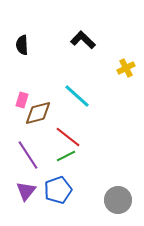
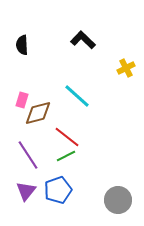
red line: moved 1 px left
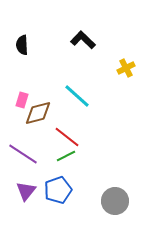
purple line: moved 5 px left, 1 px up; rotated 24 degrees counterclockwise
gray circle: moved 3 px left, 1 px down
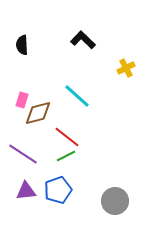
purple triangle: rotated 45 degrees clockwise
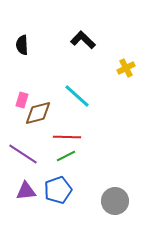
red line: rotated 36 degrees counterclockwise
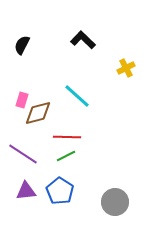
black semicircle: rotated 30 degrees clockwise
blue pentagon: moved 2 px right, 1 px down; rotated 20 degrees counterclockwise
gray circle: moved 1 px down
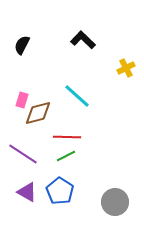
purple triangle: moved 1 px right, 1 px down; rotated 35 degrees clockwise
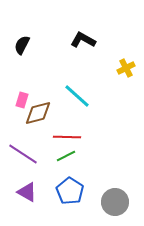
black L-shape: rotated 15 degrees counterclockwise
blue pentagon: moved 10 px right
